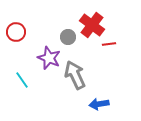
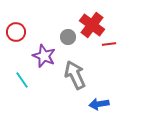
purple star: moved 5 px left, 2 px up
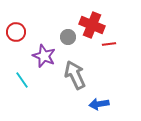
red cross: rotated 15 degrees counterclockwise
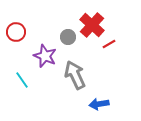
red cross: rotated 20 degrees clockwise
red line: rotated 24 degrees counterclockwise
purple star: moved 1 px right
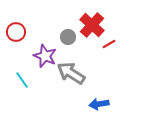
gray arrow: moved 4 px left, 2 px up; rotated 32 degrees counterclockwise
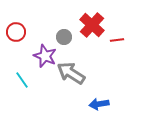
gray circle: moved 4 px left
red line: moved 8 px right, 4 px up; rotated 24 degrees clockwise
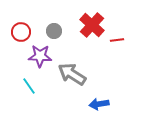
red circle: moved 5 px right
gray circle: moved 10 px left, 6 px up
purple star: moved 5 px left; rotated 20 degrees counterclockwise
gray arrow: moved 1 px right, 1 px down
cyan line: moved 7 px right, 6 px down
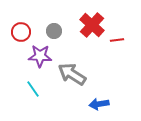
cyan line: moved 4 px right, 3 px down
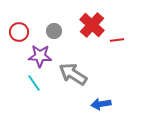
red circle: moved 2 px left
gray arrow: moved 1 px right
cyan line: moved 1 px right, 6 px up
blue arrow: moved 2 px right
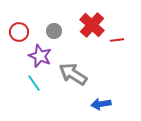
purple star: rotated 20 degrees clockwise
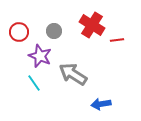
red cross: rotated 10 degrees counterclockwise
